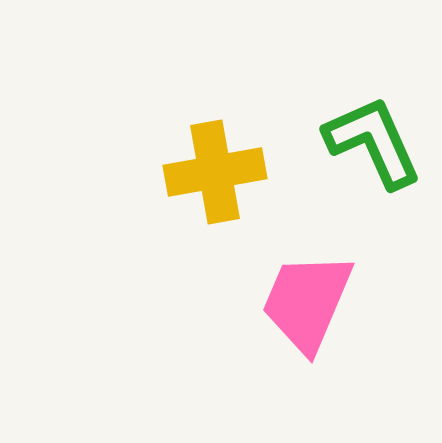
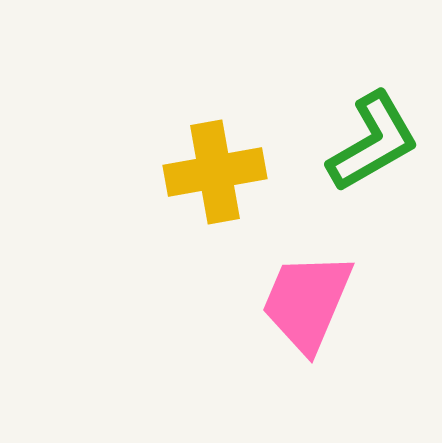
green L-shape: rotated 84 degrees clockwise
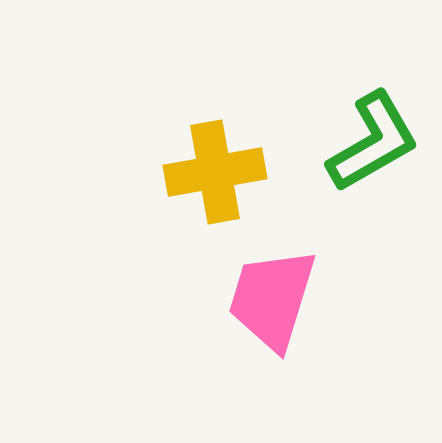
pink trapezoid: moved 35 px left, 3 px up; rotated 6 degrees counterclockwise
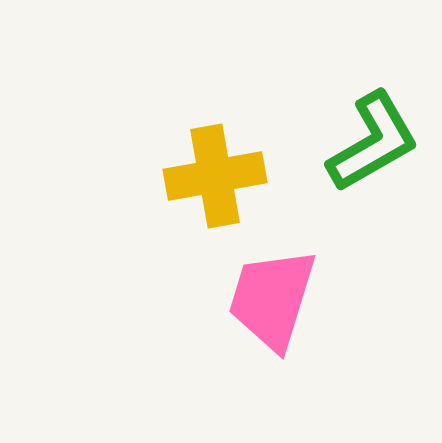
yellow cross: moved 4 px down
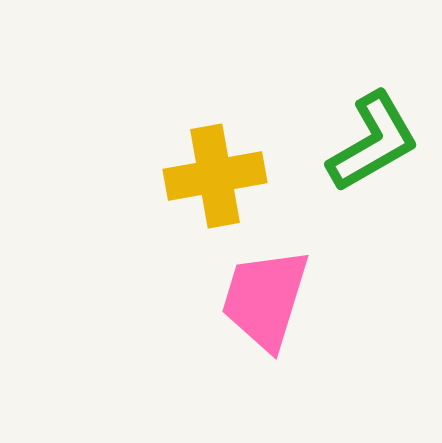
pink trapezoid: moved 7 px left
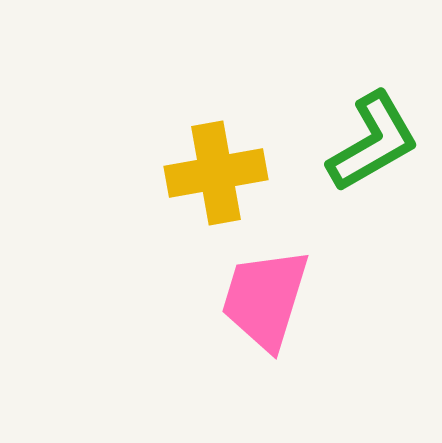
yellow cross: moved 1 px right, 3 px up
